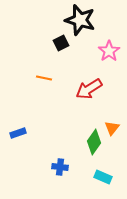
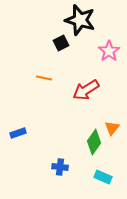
red arrow: moved 3 px left, 1 px down
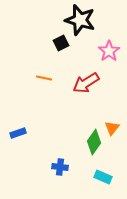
red arrow: moved 7 px up
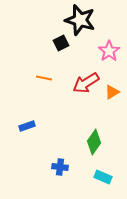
orange triangle: moved 36 px up; rotated 21 degrees clockwise
blue rectangle: moved 9 px right, 7 px up
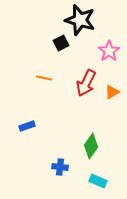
red arrow: rotated 32 degrees counterclockwise
green diamond: moved 3 px left, 4 px down
cyan rectangle: moved 5 px left, 4 px down
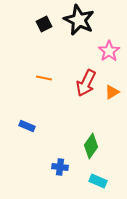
black star: moved 1 px left; rotated 8 degrees clockwise
black square: moved 17 px left, 19 px up
blue rectangle: rotated 42 degrees clockwise
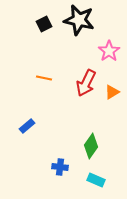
black star: rotated 12 degrees counterclockwise
blue rectangle: rotated 63 degrees counterclockwise
cyan rectangle: moved 2 px left, 1 px up
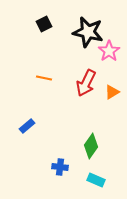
black star: moved 9 px right, 12 px down
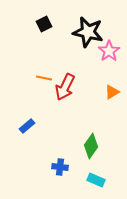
red arrow: moved 21 px left, 4 px down
